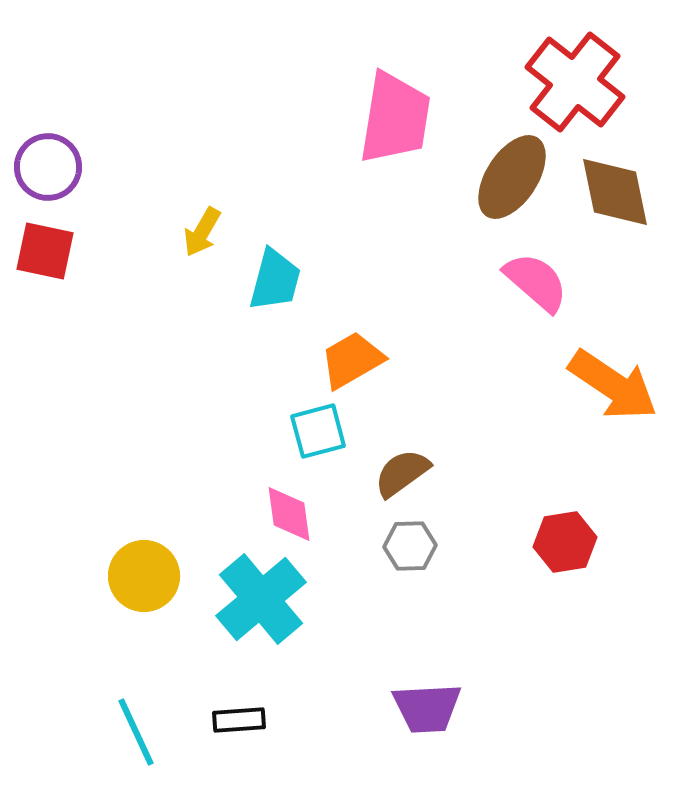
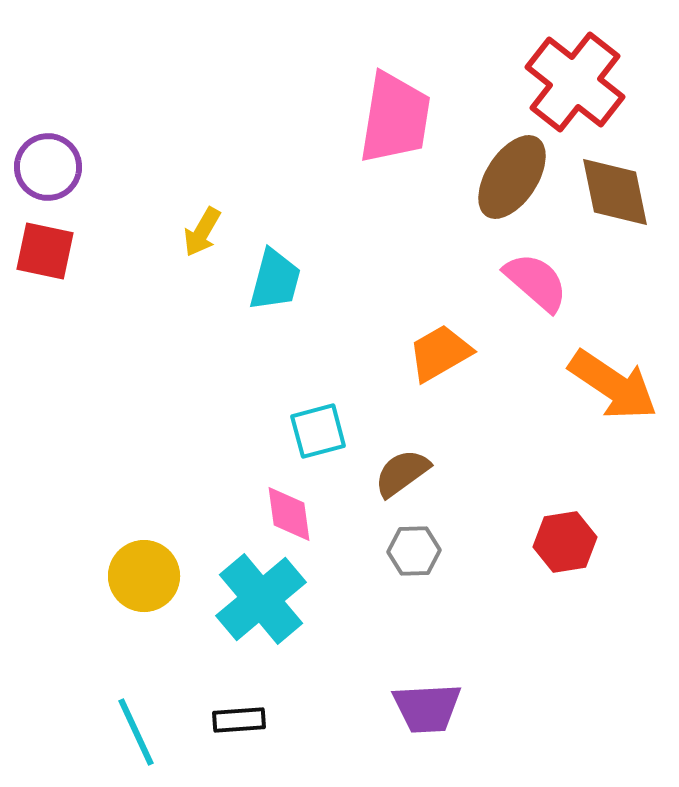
orange trapezoid: moved 88 px right, 7 px up
gray hexagon: moved 4 px right, 5 px down
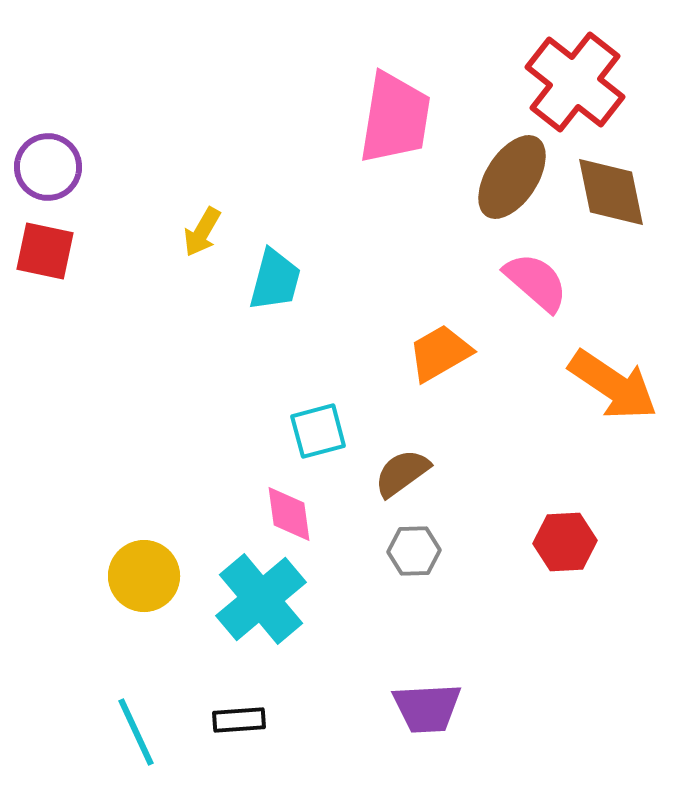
brown diamond: moved 4 px left
red hexagon: rotated 6 degrees clockwise
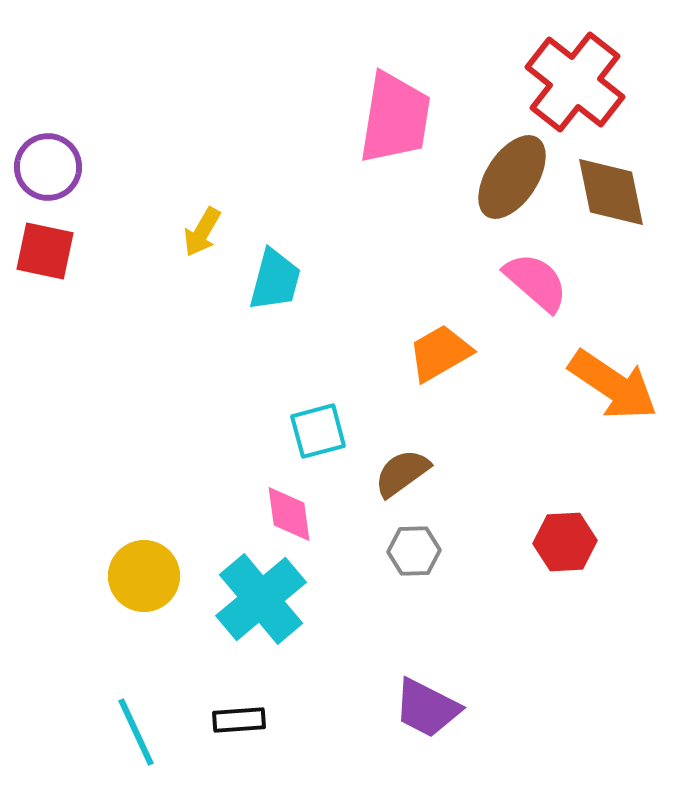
purple trapezoid: rotated 30 degrees clockwise
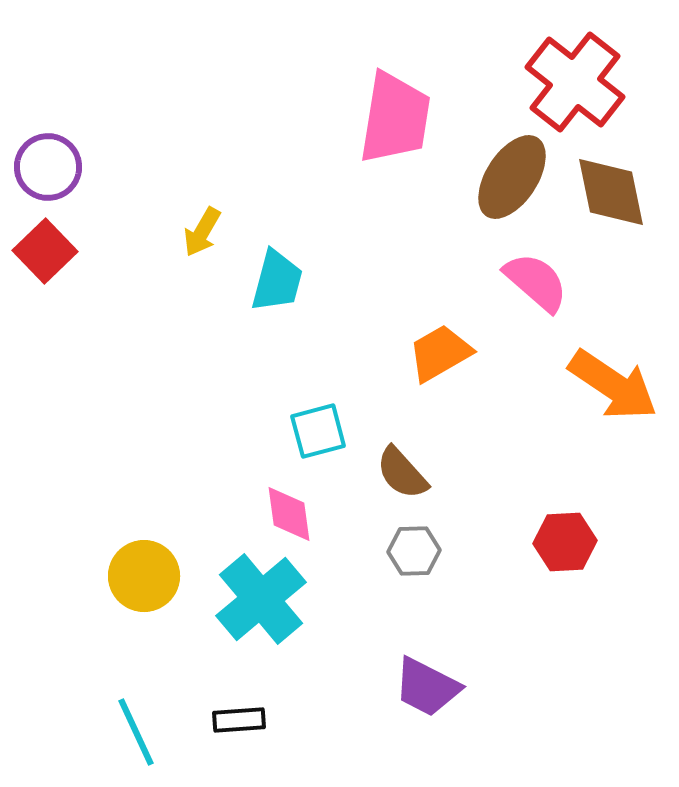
red square: rotated 34 degrees clockwise
cyan trapezoid: moved 2 px right, 1 px down
brown semicircle: rotated 96 degrees counterclockwise
purple trapezoid: moved 21 px up
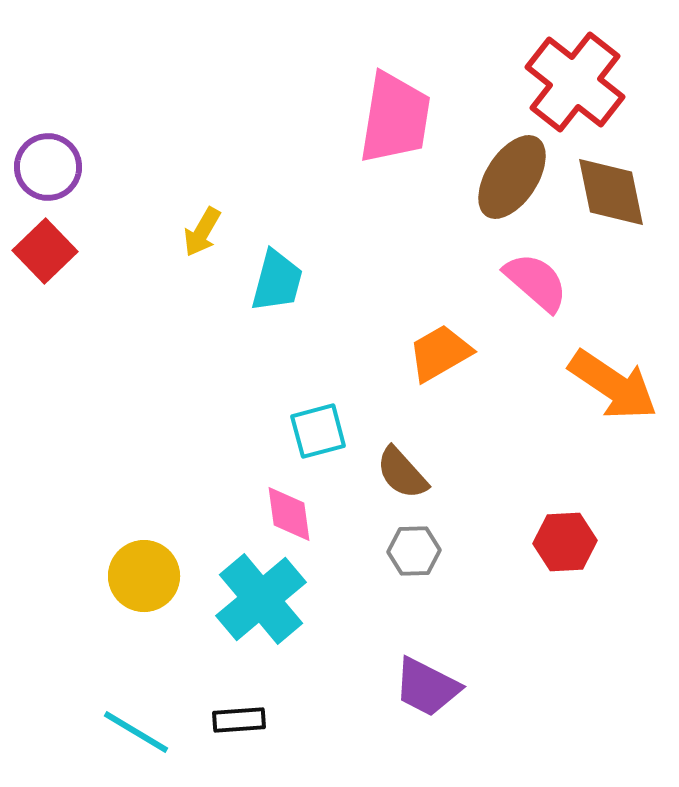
cyan line: rotated 34 degrees counterclockwise
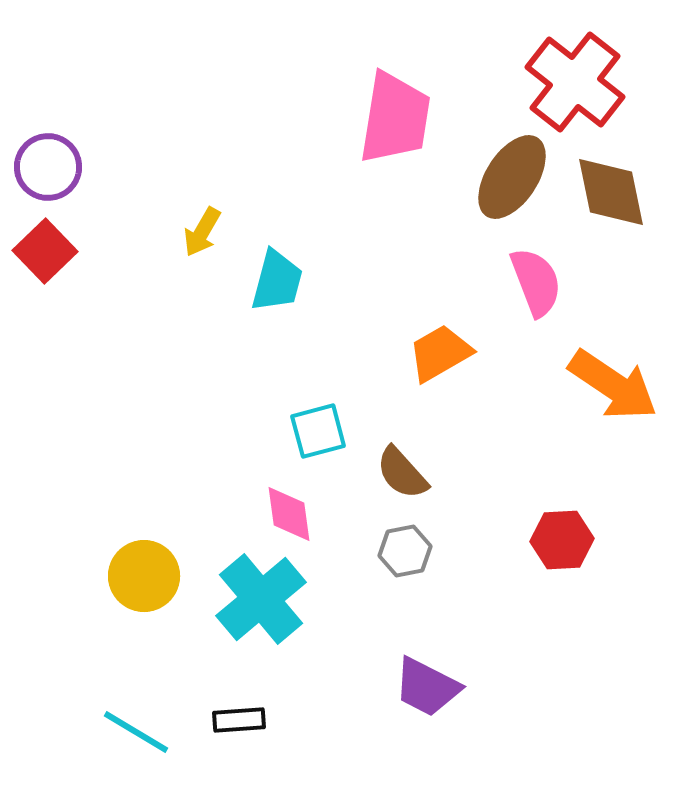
pink semicircle: rotated 28 degrees clockwise
red hexagon: moved 3 px left, 2 px up
gray hexagon: moved 9 px left; rotated 9 degrees counterclockwise
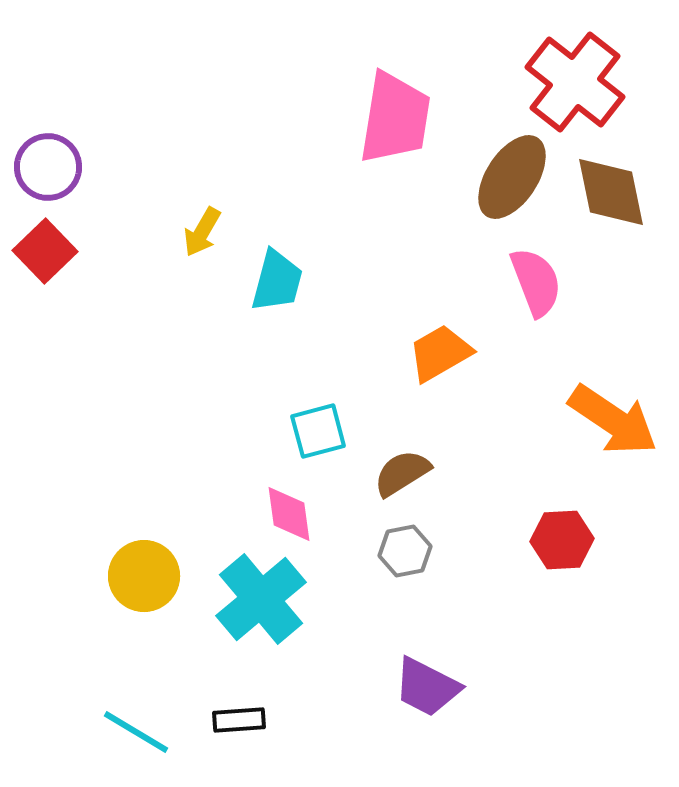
orange arrow: moved 35 px down
brown semicircle: rotated 100 degrees clockwise
